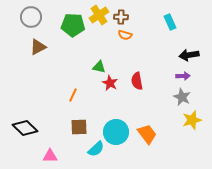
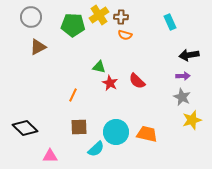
red semicircle: rotated 36 degrees counterclockwise
orange trapezoid: rotated 40 degrees counterclockwise
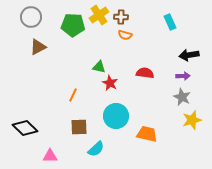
red semicircle: moved 8 px right, 8 px up; rotated 144 degrees clockwise
cyan circle: moved 16 px up
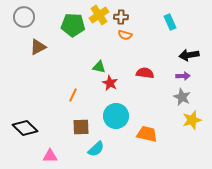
gray circle: moved 7 px left
brown square: moved 2 px right
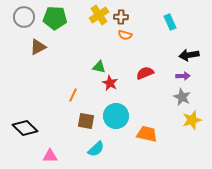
green pentagon: moved 18 px left, 7 px up
red semicircle: rotated 30 degrees counterclockwise
brown square: moved 5 px right, 6 px up; rotated 12 degrees clockwise
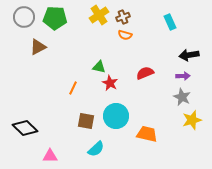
brown cross: moved 2 px right; rotated 24 degrees counterclockwise
orange line: moved 7 px up
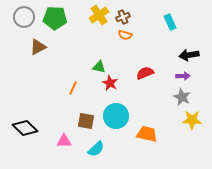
yellow star: rotated 18 degrees clockwise
pink triangle: moved 14 px right, 15 px up
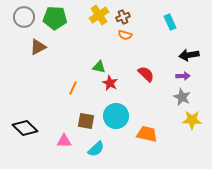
red semicircle: moved 1 px right, 1 px down; rotated 66 degrees clockwise
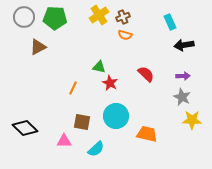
black arrow: moved 5 px left, 10 px up
brown square: moved 4 px left, 1 px down
